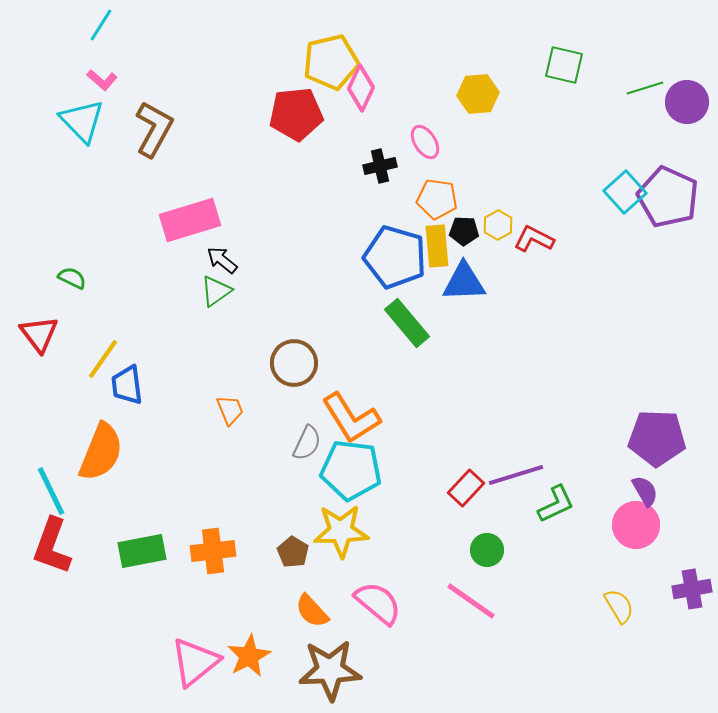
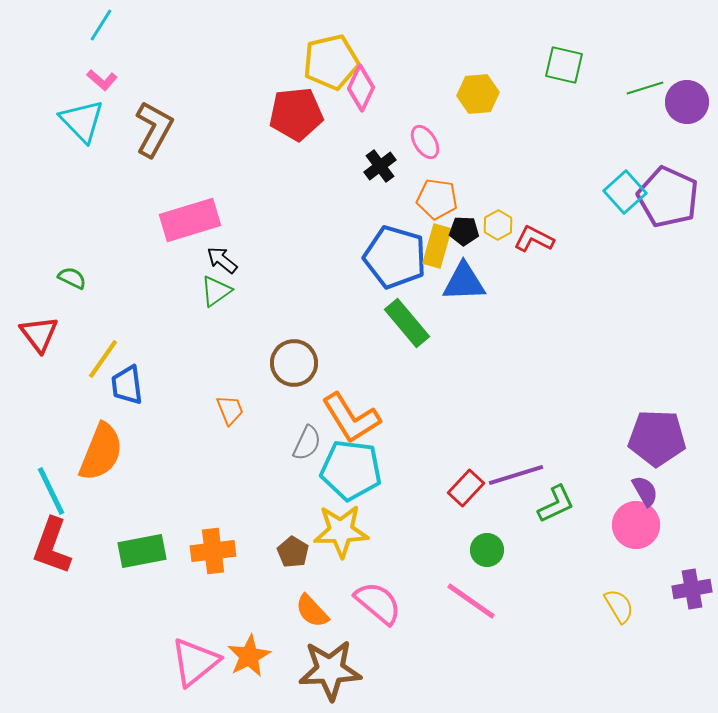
black cross at (380, 166): rotated 24 degrees counterclockwise
yellow rectangle at (437, 246): rotated 21 degrees clockwise
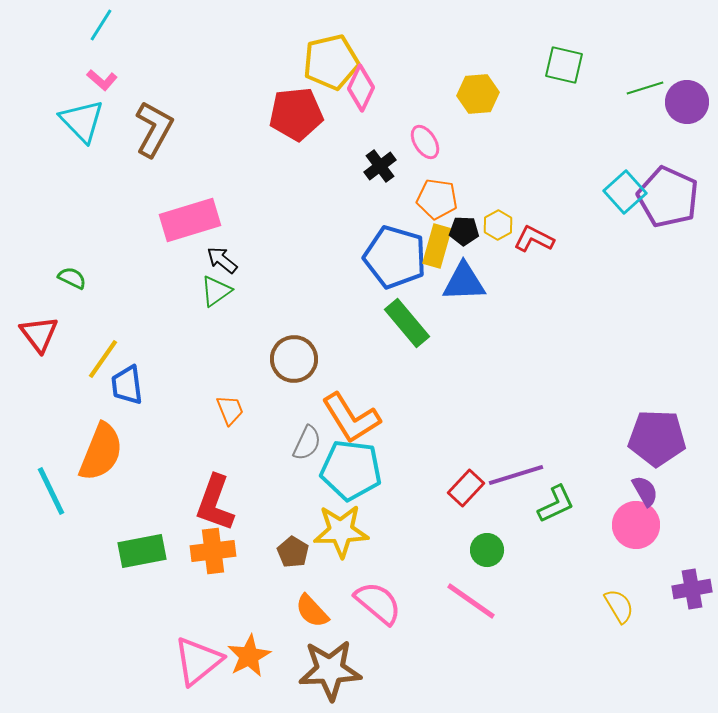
brown circle at (294, 363): moved 4 px up
red L-shape at (52, 546): moved 163 px right, 43 px up
pink triangle at (195, 662): moved 3 px right, 1 px up
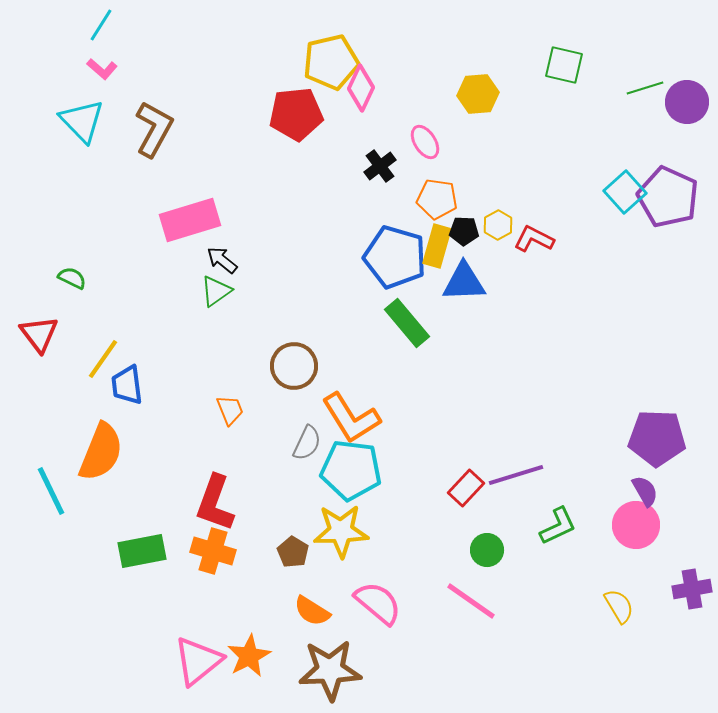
pink L-shape at (102, 80): moved 11 px up
brown circle at (294, 359): moved 7 px down
green L-shape at (556, 504): moved 2 px right, 22 px down
orange cross at (213, 551): rotated 24 degrees clockwise
orange semicircle at (312, 611): rotated 15 degrees counterclockwise
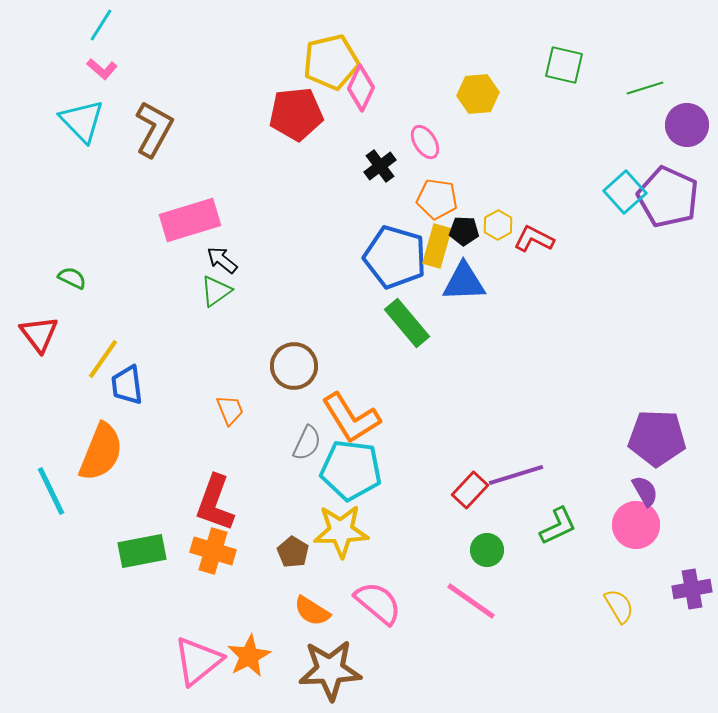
purple circle at (687, 102): moved 23 px down
red rectangle at (466, 488): moved 4 px right, 2 px down
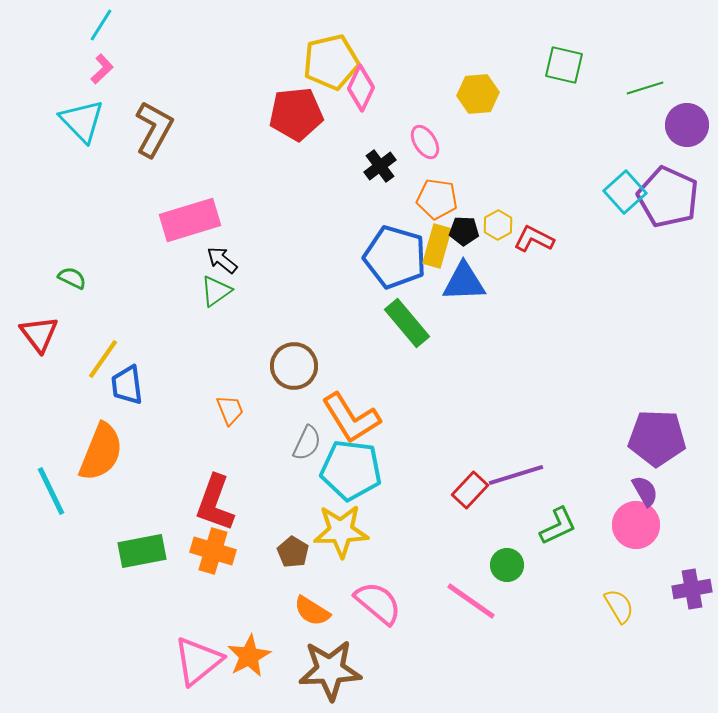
pink L-shape at (102, 69): rotated 84 degrees counterclockwise
green circle at (487, 550): moved 20 px right, 15 px down
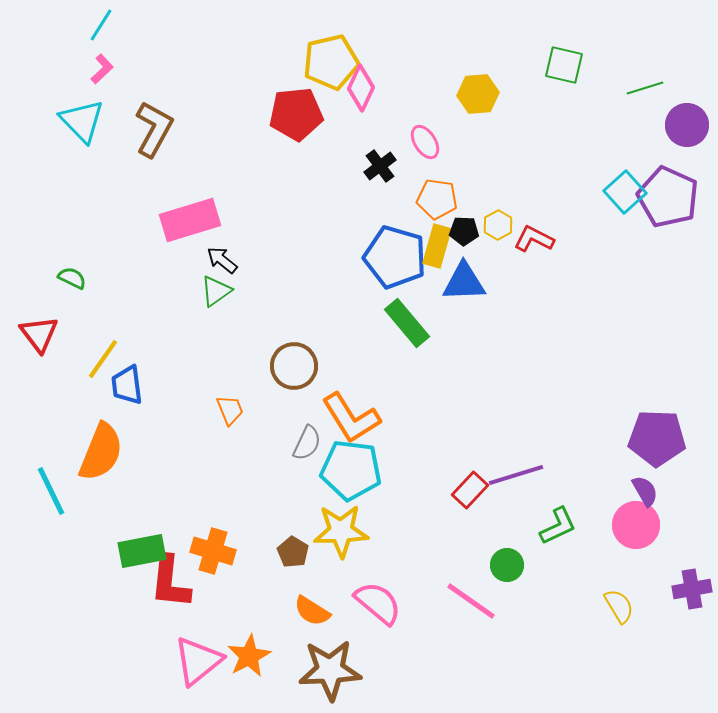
red L-shape at (215, 503): moved 45 px left, 79 px down; rotated 14 degrees counterclockwise
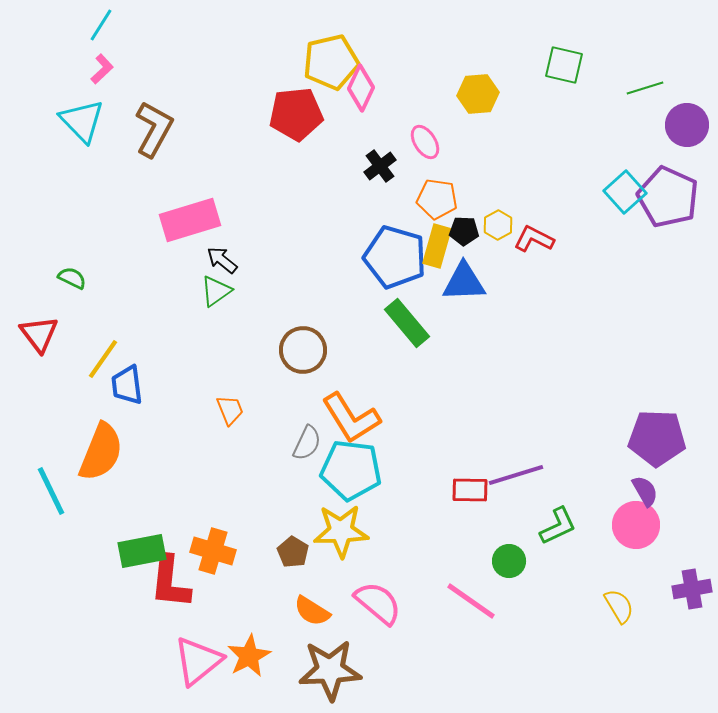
brown circle at (294, 366): moved 9 px right, 16 px up
red rectangle at (470, 490): rotated 48 degrees clockwise
green circle at (507, 565): moved 2 px right, 4 px up
